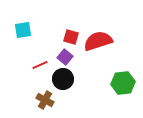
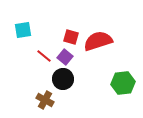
red line: moved 4 px right, 9 px up; rotated 63 degrees clockwise
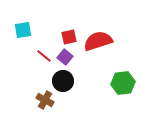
red square: moved 2 px left; rotated 28 degrees counterclockwise
black circle: moved 2 px down
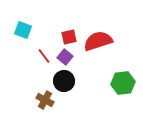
cyan square: rotated 30 degrees clockwise
red line: rotated 14 degrees clockwise
black circle: moved 1 px right
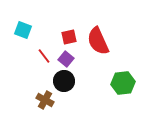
red semicircle: rotated 96 degrees counterclockwise
purple square: moved 1 px right, 2 px down
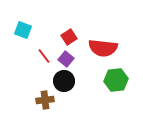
red square: rotated 21 degrees counterclockwise
red semicircle: moved 5 px right, 7 px down; rotated 60 degrees counterclockwise
green hexagon: moved 7 px left, 3 px up
brown cross: rotated 36 degrees counterclockwise
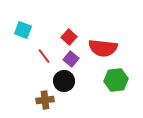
red square: rotated 14 degrees counterclockwise
purple square: moved 5 px right
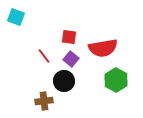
cyan square: moved 7 px left, 13 px up
red square: rotated 35 degrees counterclockwise
red semicircle: rotated 16 degrees counterclockwise
green hexagon: rotated 25 degrees counterclockwise
brown cross: moved 1 px left, 1 px down
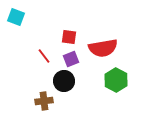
purple square: rotated 28 degrees clockwise
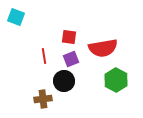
red line: rotated 28 degrees clockwise
brown cross: moved 1 px left, 2 px up
